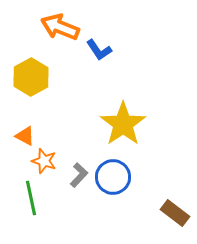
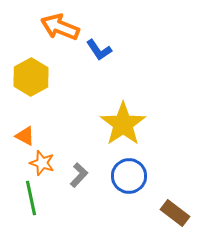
orange star: moved 2 px left, 2 px down
blue circle: moved 16 px right, 1 px up
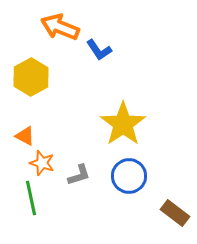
gray L-shape: rotated 30 degrees clockwise
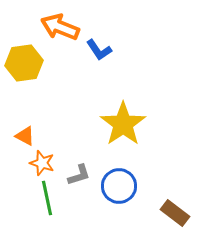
yellow hexagon: moved 7 px left, 14 px up; rotated 21 degrees clockwise
blue circle: moved 10 px left, 10 px down
green line: moved 16 px right
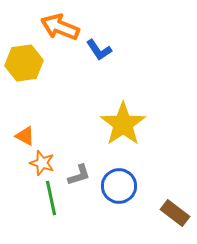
green line: moved 4 px right
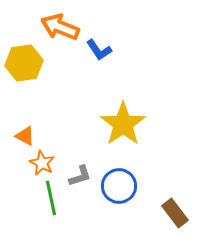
orange star: rotated 10 degrees clockwise
gray L-shape: moved 1 px right, 1 px down
brown rectangle: rotated 16 degrees clockwise
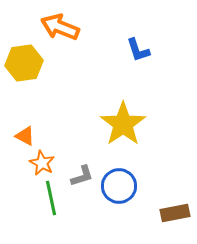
blue L-shape: moved 39 px right; rotated 16 degrees clockwise
gray L-shape: moved 2 px right
brown rectangle: rotated 64 degrees counterclockwise
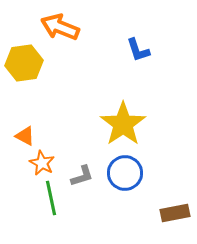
blue circle: moved 6 px right, 13 px up
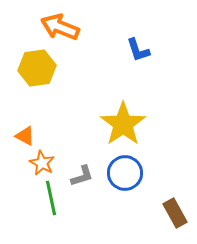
yellow hexagon: moved 13 px right, 5 px down
brown rectangle: rotated 72 degrees clockwise
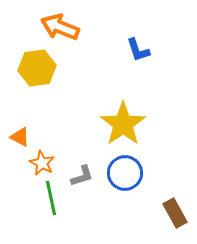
orange triangle: moved 5 px left, 1 px down
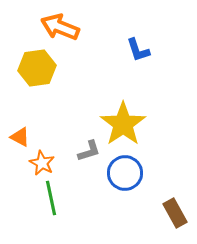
gray L-shape: moved 7 px right, 25 px up
